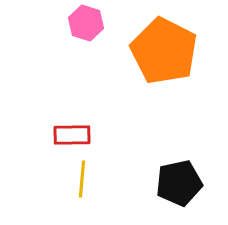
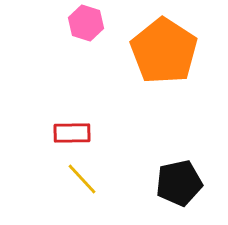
orange pentagon: rotated 6 degrees clockwise
red rectangle: moved 2 px up
yellow line: rotated 48 degrees counterclockwise
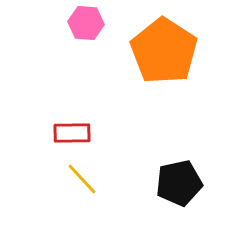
pink hexagon: rotated 12 degrees counterclockwise
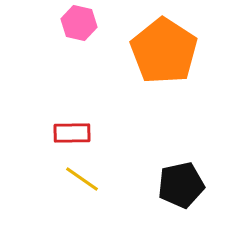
pink hexagon: moved 7 px left; rotated 8 degrees clockwise
yellow line: rotated 12 degrees counterclockwise
black pentagon: moved 2 px right, 2 px down
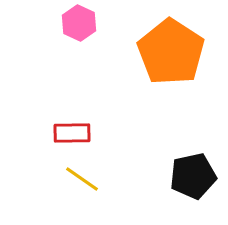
pink hexagon: rotated 12 degrees clockwise
orange pentagon: moved 7 px right, 1 px down
black pentagon: moved 12 px right, 9 px up
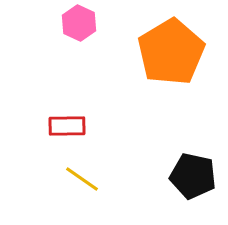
orange pentagon: rotated 8 degrees clockwise
red rectangle: moved 5 px left, 7 px up
black pentagon: rotated 24 degrees clockwise
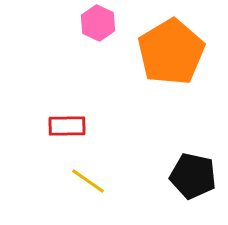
pink hexagon: moved 19 px right
yellow line: moved 6 px right, 2 px down
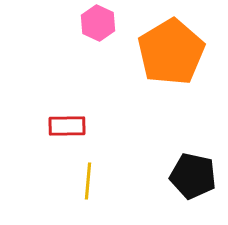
yellow line: rotated 60 degrees clockwise
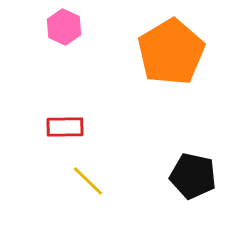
pink hexagon: moved 34 px left, 4 px down
red rectangle: moved 2 px left, 1 px down
yellow line: rotated 51 degrees counterclockwise
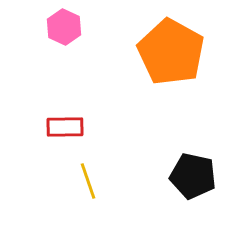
orange pentagon: rotated 12 degrees counterclockwise
yellow line: rotated 27 degrees clockwise
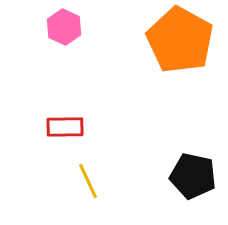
orange pentagon: moved 9 px right, 12 px up
yellow line: rotated 6 degrees counterclockwise
